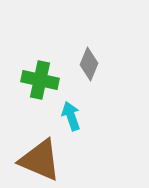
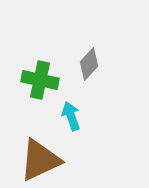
gray diamond: rotated 20 degrees clockwise
brown triangle: rotated 48 degrees counterclockwise
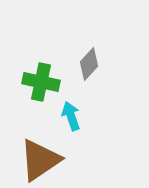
green cross: moved 1 px right, 2 px down
brown triangle: rotated 9 degrees counterclockwise
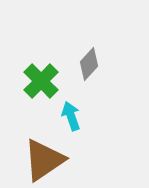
green cross: moved 1 px up; rotated 33 degrees clockwise
brown triangle: moved 4 px right
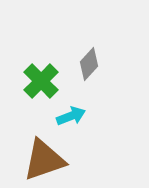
cyan arrow: rotated 88 degrees clockwise
brown triangle: rotated 15 degrees clockwise
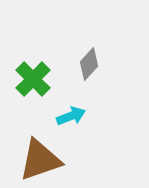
green cross: moved 8 px left, 2 px up
brown triangle: moved 4 px left
